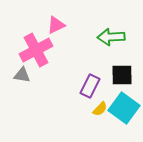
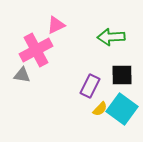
cyan square: moved 2 px left, 1 px down
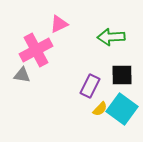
pink triangle: moved 3 px right, 1 px up
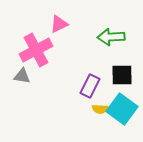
gray triangle: moved 1 px down
yellow semicircle: rotated 49 degrees clockwise
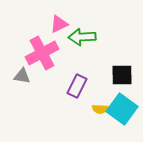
green arrow: moved 29 px left
pink cross: moved 6 px right, 3 px down
purple rectangle: moved 13 px left
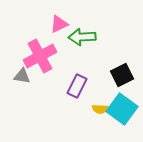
pink cross: moved 2 px left, 3 px down
black square: rotated 25 degrees counterclockwise
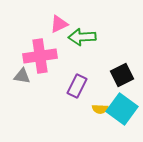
pink cross: rotated 20 degrees clockwise
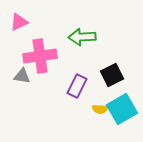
pink triangle: moved 40 px left, 2 px up
black square: moved 10 px left
cyan square: rotated 24 degrees clockwise
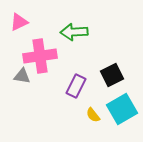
green arrow: moved 8 px left, 5 px up
purple rectangle: moved 1 px left
yellow semicircle: moved 7 px left, 6 px down; rotated 49 degrees clockwise
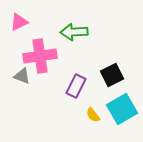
gray triangle: rotated 12 degrees clockwise
